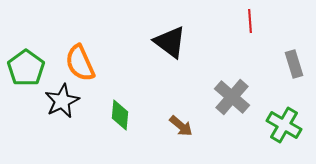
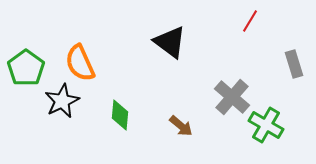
red line: rotated 35 degrees clockwise
green cross: moved 18 px left
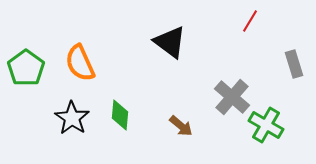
black star: moved 10 px right, 17 px down; rotated 12 degrees counterclockwise
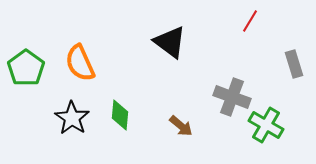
gray cross: rotated 21 degrees counterclockwise
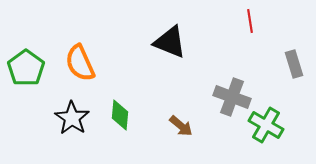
red line: rotated 40 degrees counterclockwise
black triangle: rotated 15 degrees counterclockwise
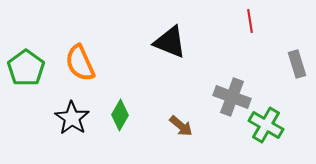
gray rectangle: moved 3 px right
green diamond: rotated 24 degrees clockwise
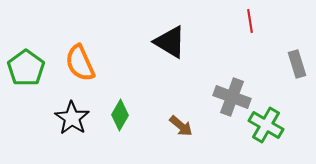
black triangle: rotated 9 degrees clockwise
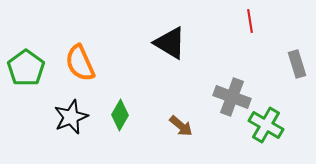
black triangle: moved 1 px down
black star: moved 1 px left, 1 px up; rotated 16 degrees clockwise
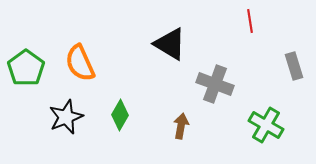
black triangle: moved 1 px down
gray rectangle: moved 3 px left, 2 px down
gray cross: moved 17 px left, 13 px up
black star: moved 5 px left
brown arrow: rotated 120 degrees counterclockwise
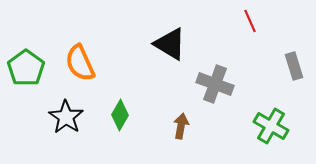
red line: rotated 15 degrees counterclockwise
black star: rotated 16 degrees counterclockwise
green cross: moved 5 px right, 1 px down
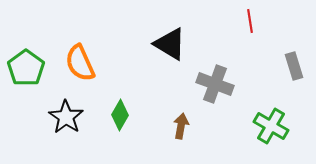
red line: rotated 15 degrees clockwise
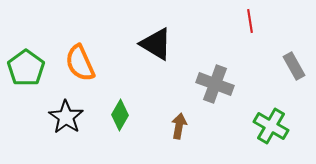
black triangle: moved 14 px left
gray rectangle: rotated 12 degrees counterclockwise
brown arrow: moved 2 px left
